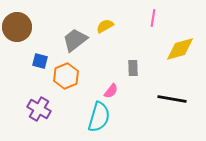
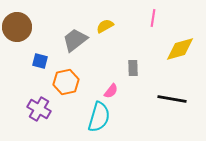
orange hexagon: moved 6 px down; rotated 10 degrees clockwise
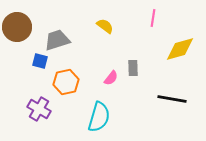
yellow semicircle: rotated 66 degrees clockwise
gray trapezoid: moved 18 px left; rotated 20 degrees clockwise
pink semicircle: moved 13 px up
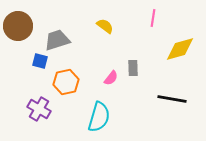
brown circle: moved 1 px right, 1 px up
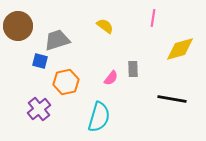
gray rectangle: moved 1 px down
purple cross: rotated 20 degrees clockwise
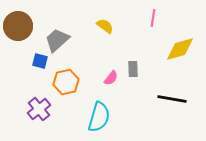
gray trapezoid: rotated 24 degrees counterclockwise
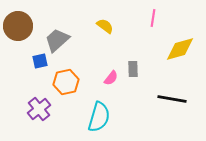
blue square: rotated 28 degrees counterclockwise
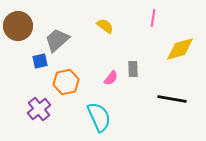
cyan semicircle: rotated 40 degrees counterclockwise
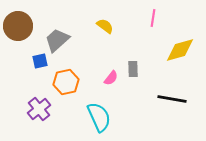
yellow diamond: moved 1 px down
